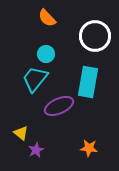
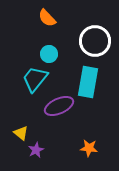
white circle: moved 5 px down
cyan circle: moved 3 px right
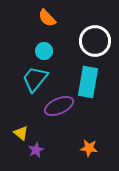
cyan circle: moved 5 px left, 3 px up
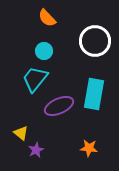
cyan rectangle: moved 6 px right, 12 px down
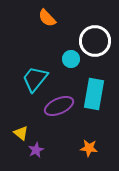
cyan circle: moved 27 px right, 8 px down
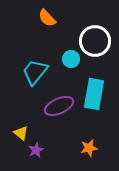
cyan trapezoid: moved 7 px up
orange star: rotated 18 degrees counterclockwise
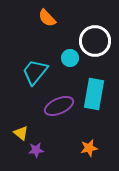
cyan circle: moved 1 px left, 1 px up
purple star: rotated 21 degrees clockwise
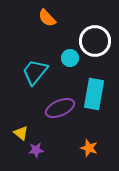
purple ellipse: moved 1 px right, 2 px down
orange star: rotated 30 degrees clockwise
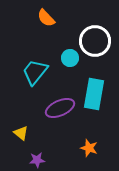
orange semicircle: moved 1 px left
purple star: moved 1 px right, 10 px down
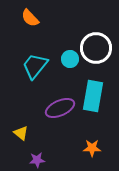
orange semicircle: moved 16 px left
white circle: moved 1 px right, 7 px down
cyan circle: moved 1 px down
cyan trapezoid: moved 6 px up
cyan rectangle: moved 1 px left, 2 px down
orange star: moved 3 px right; rotated 18 degrees counterclockwise
